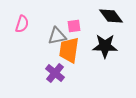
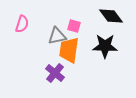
pink square: rotated 24 degrees clockwise
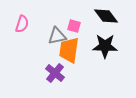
black diamond: moved 5 px left
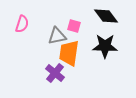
orange trapezoid: moved 3 px down
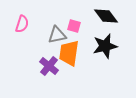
gray triangle: moved 1 px up
black star: rotated 15 degrees counterclockwise
purple cross: moved 6 px left, 7 px up
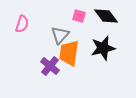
pink square: moved 5 px right, 10 px up
gray triangle: moved 3 px right; rotated 36 degrees counterclockwise
black star: moved 2 px left, 2 px down
purple cross: moved 1 px right
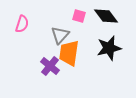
black star: moved 6 px right
